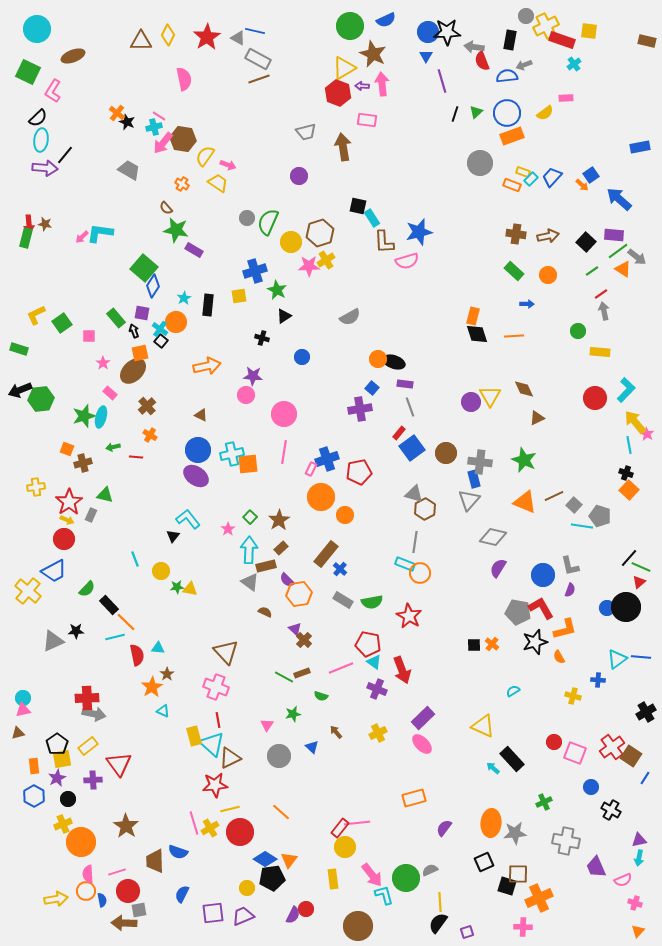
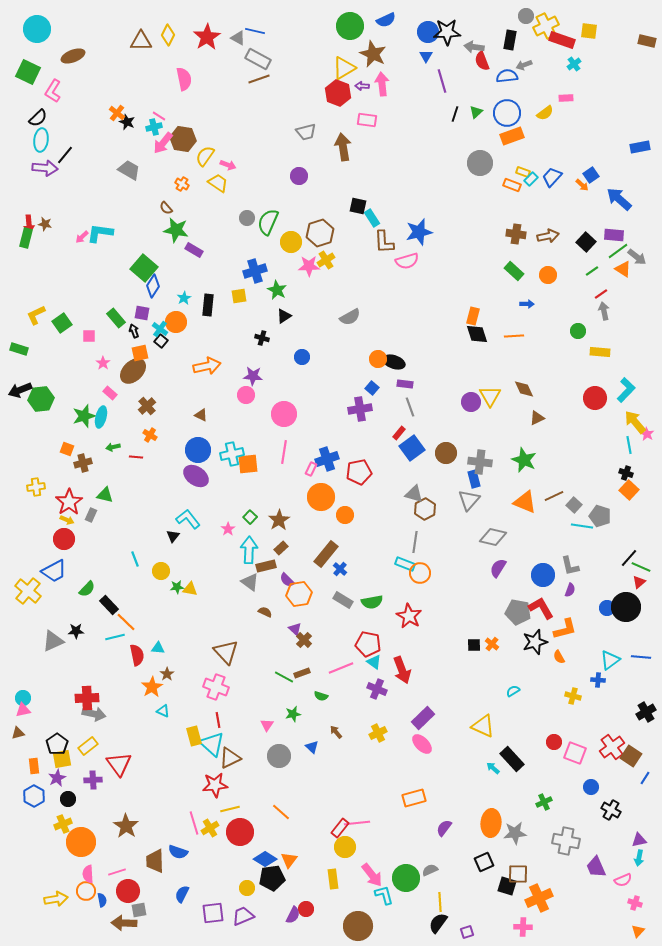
cyan triangle at (617, 659): moved 7 px left, 1 px down
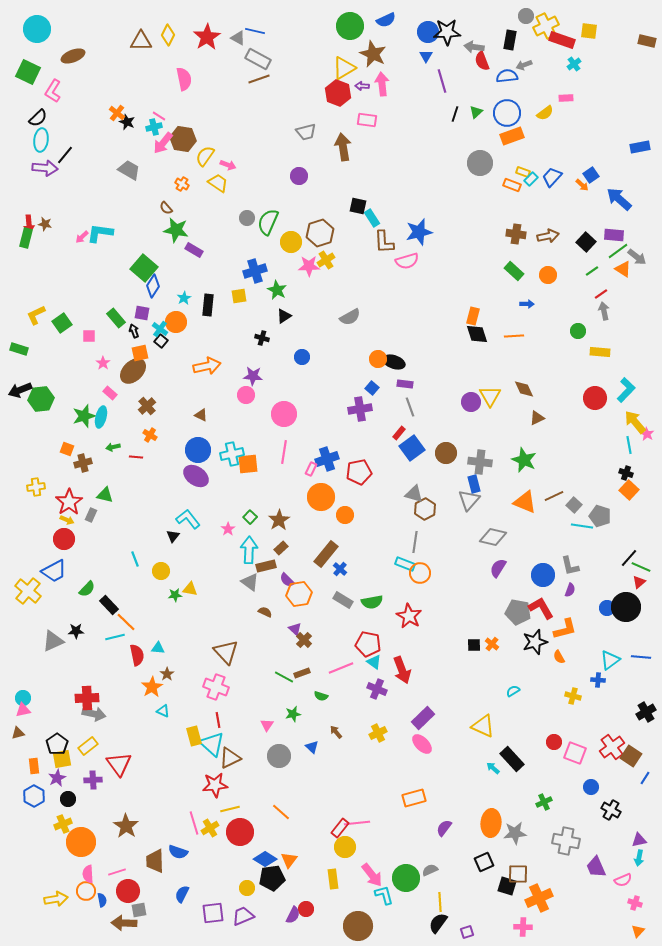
blue rectangle at (474, 479): moved 5 px down
green star at (177, 587): moved 2 px left, 8 px down
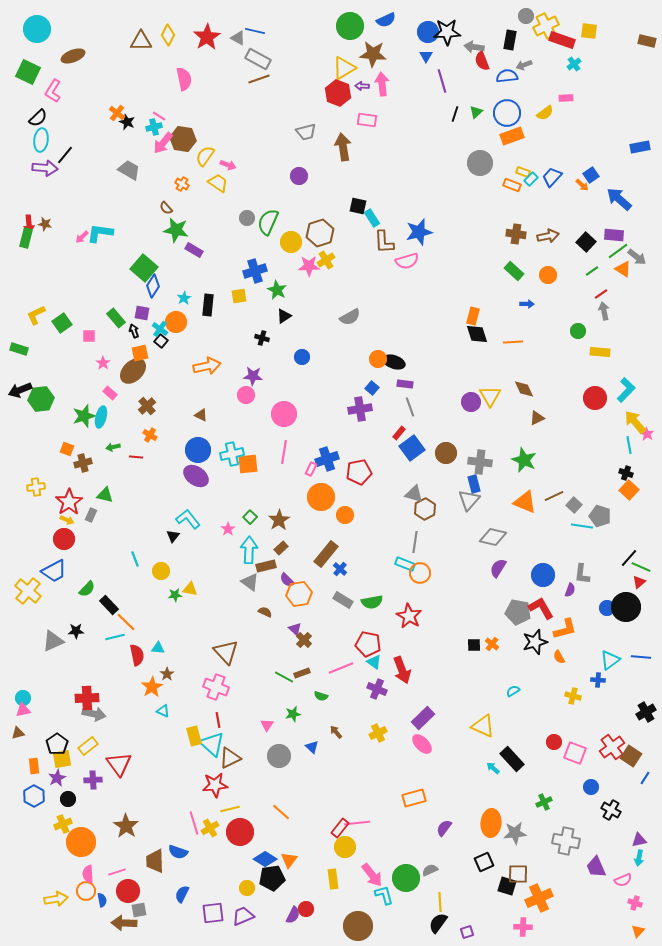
brown star at (373, 54): rotated 20 degrees counterclockwise
orange line at (514, 336): moved 1 px left, 6 px down
gray L-shape at (570, 566): moved 12 px right, 8 px down; rotated 20 degrees clockwise
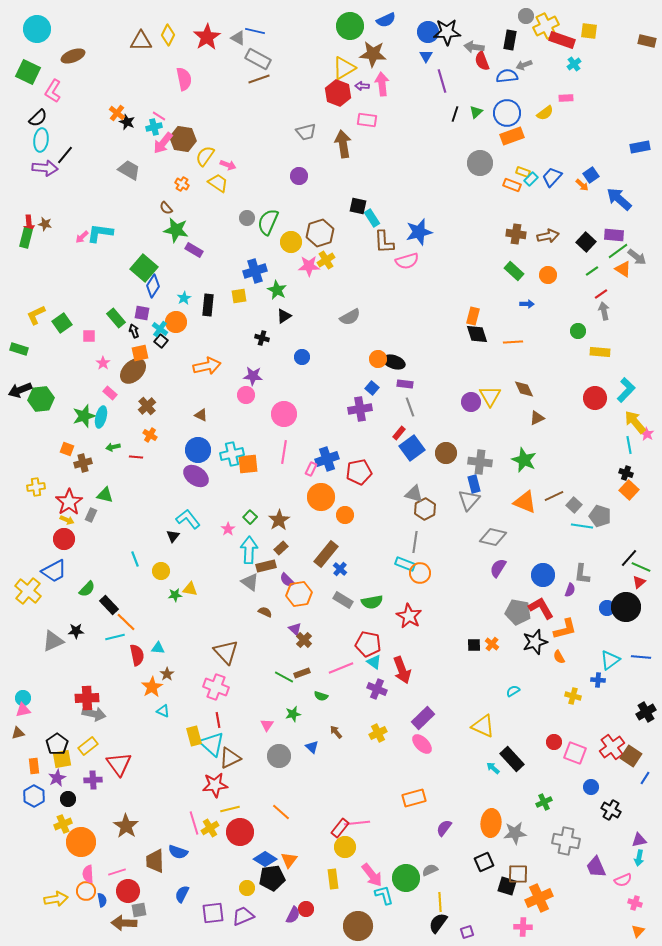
brown arrow at (343, 147): moved 3 px up
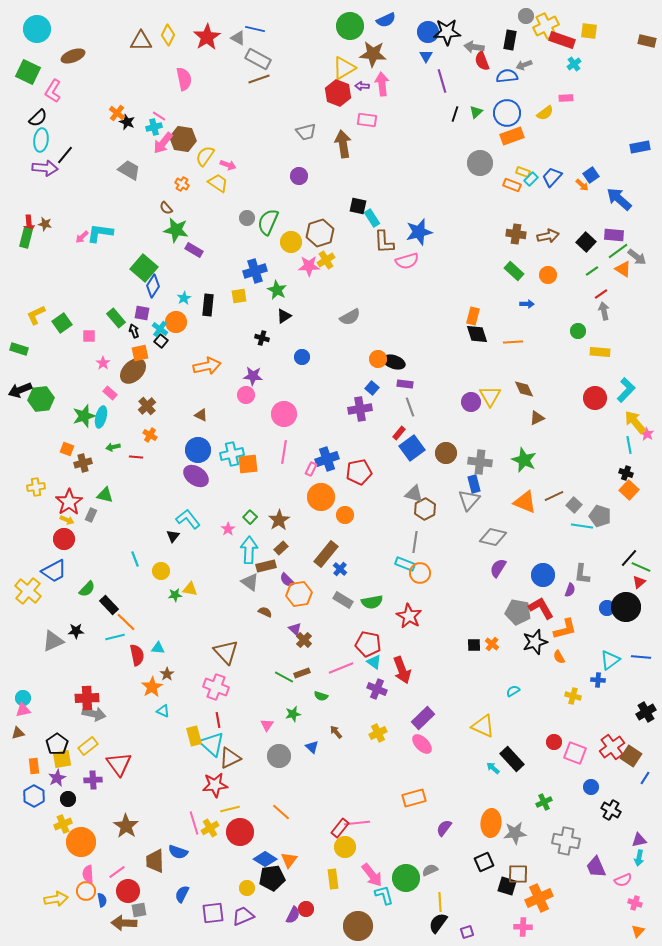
blue line at (255, 31): moved 2 px up
pink line at (117, 872): rotated 18 degrees counterclockwise
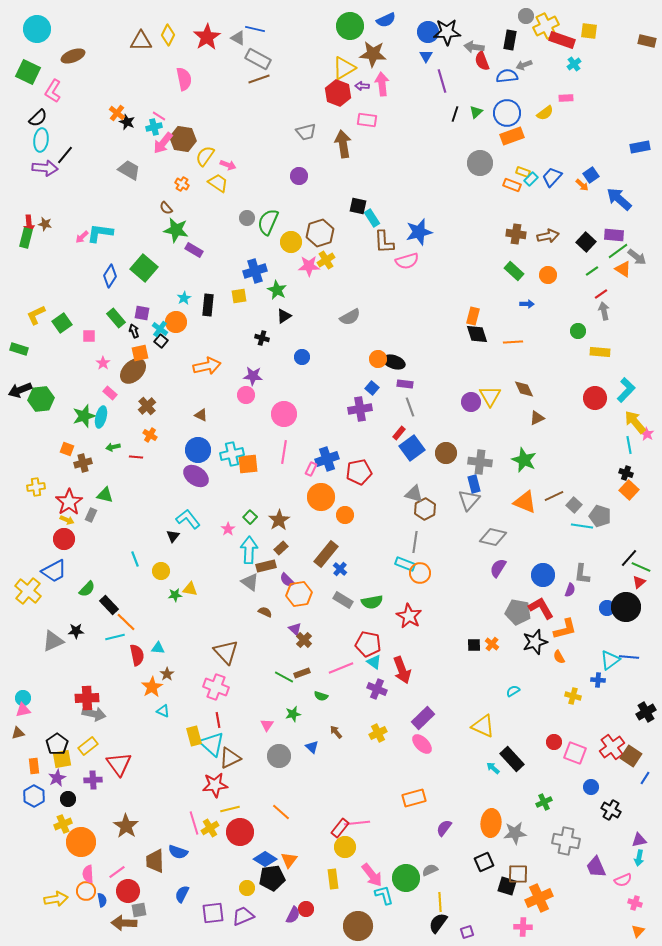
blue diamond at (153, 286): moved 43 px left, 10 px up
blue line at (641, 657): moved 12 px left
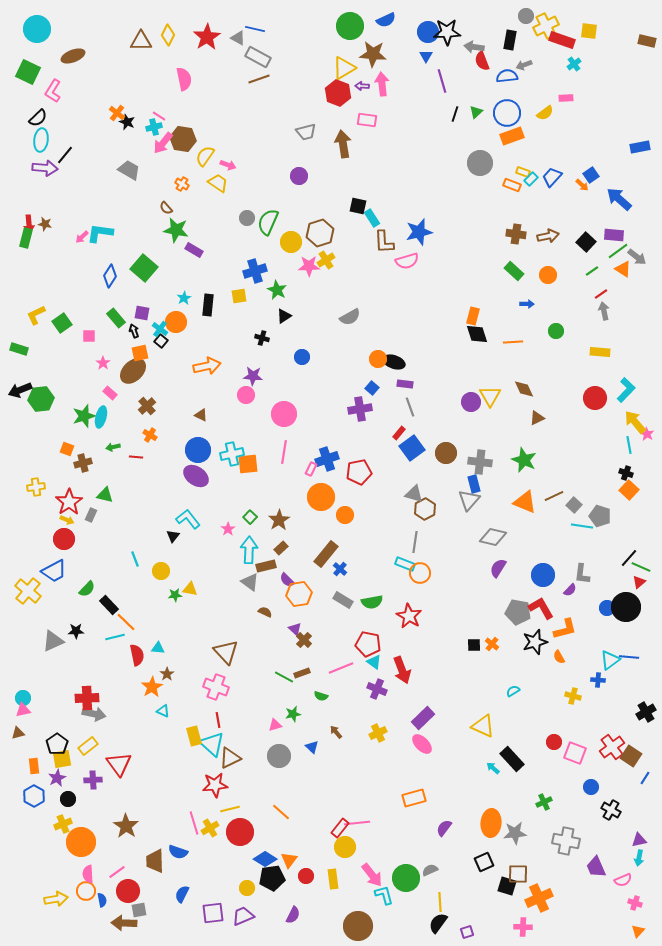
gray rectangle at (258, 59): moved 2 px up
green circle at (578, 331): moved 22 px left
purple semicircle at (570, 590): rotated 24 degrees clockwise
pink triangle at (267, 725): moved 8 px right; rotated 40 degrees clockwise
red circle at (306, 909): moved 33 px up
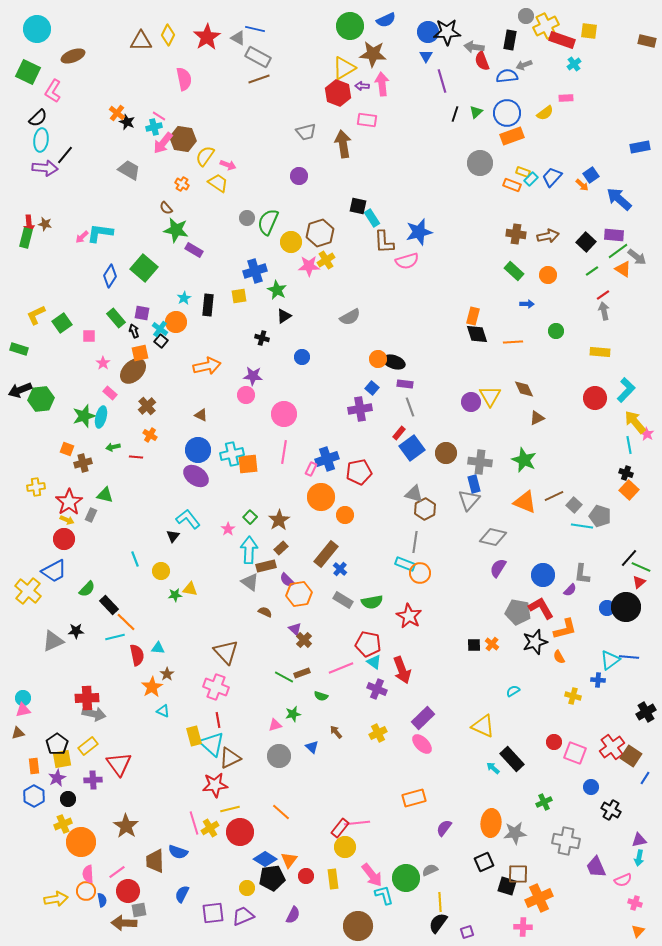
red line at (601, 294): moved 2 px right, 1 px down
